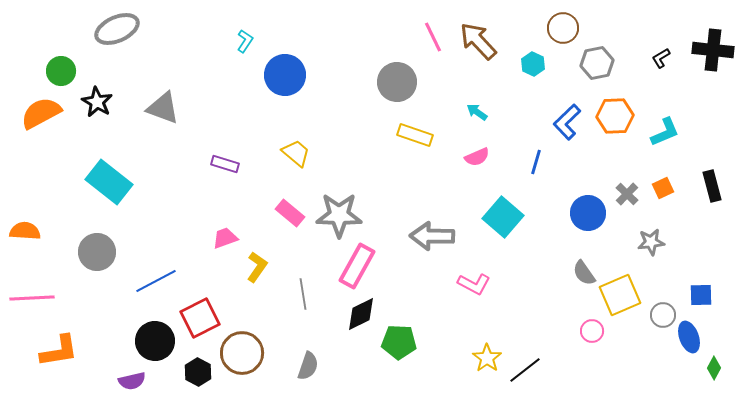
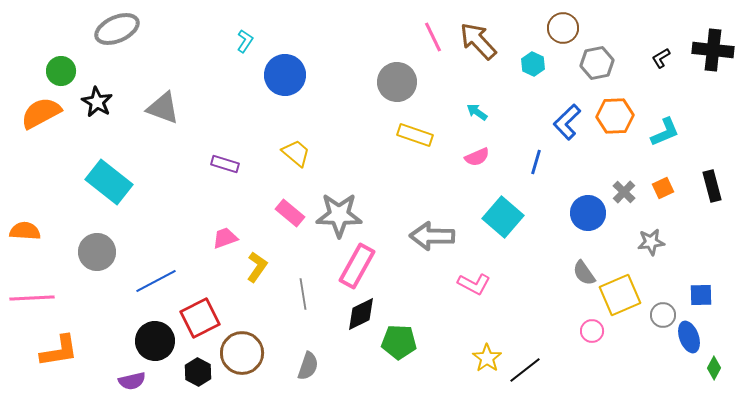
gray cross at (627, 194): moved 3 px left, 2 px up
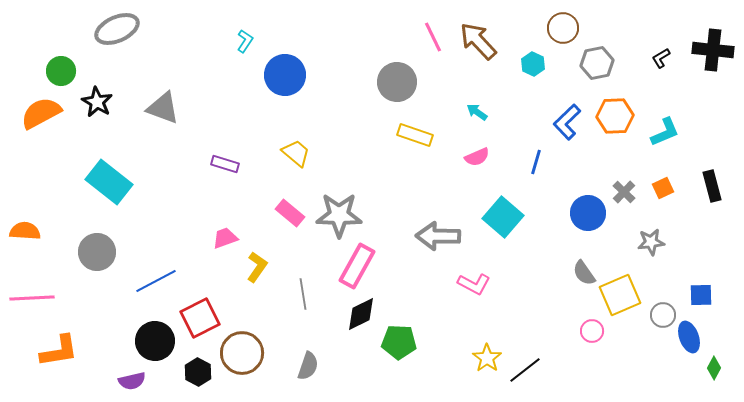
gray arrow at (432, 236): moved 6 px right
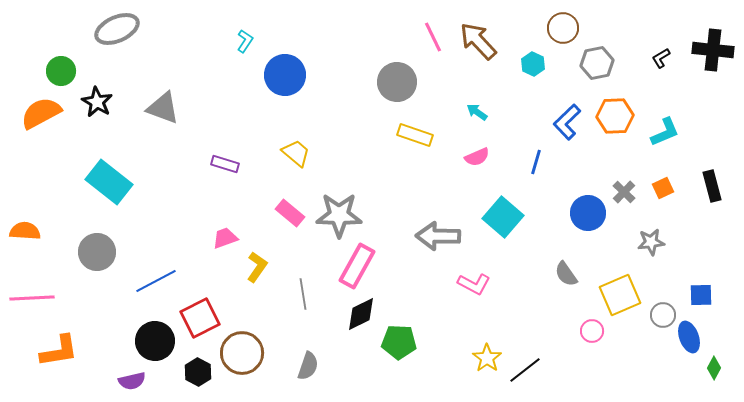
gray semicircle at (584, 273): moved 18 px left, 1 px down
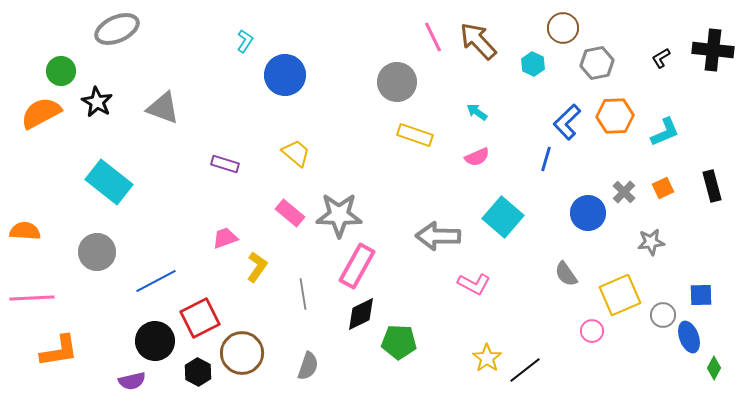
blue line at (536, 162): moved 10 px right, 3 px up
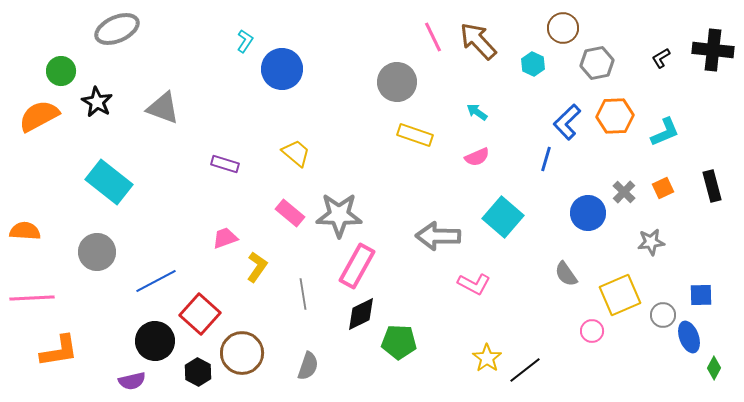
blue circle at (285, 75): moved 3 px left, 6 px up
orange semicircle at (41, 113): moved 2 px left, 3 px down
red square at (200, 318): moved 4 px up; rotated 21 degrees counterclockwise
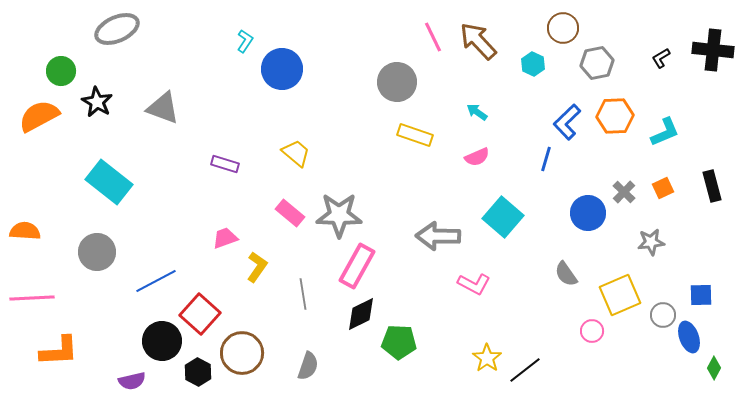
black circle at (155, 341): moved 7 px right
orange L-shape at (59, 351): rotated 6 degrees clockwise
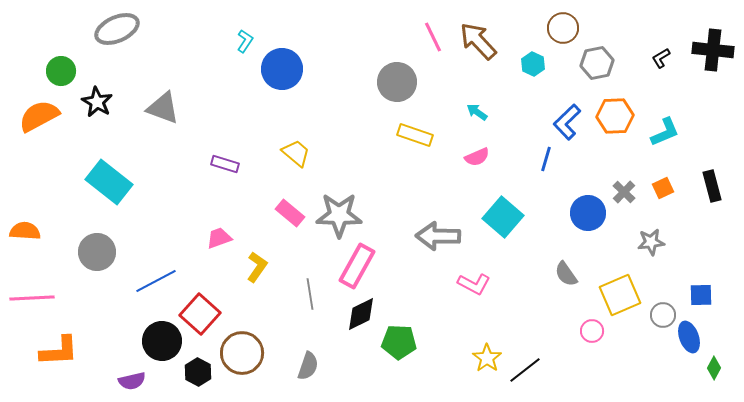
pink trapezoid at (225, 238): moved 6 px left
gray line at (303, 294): moved 7 px right
